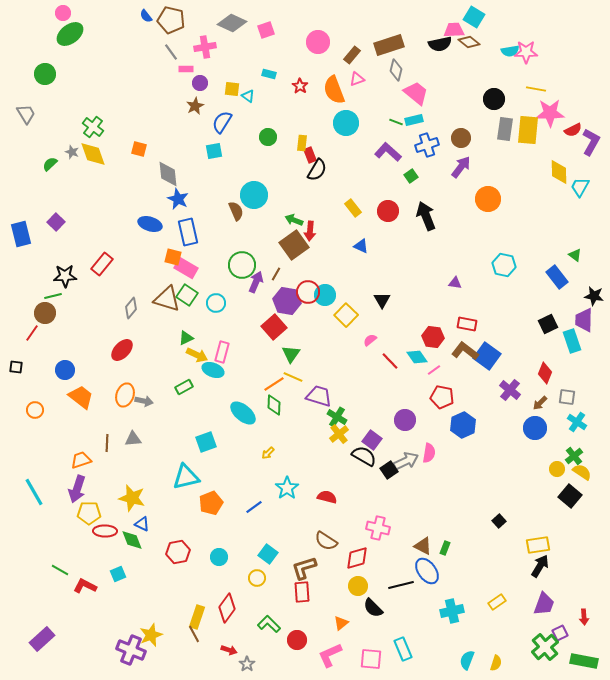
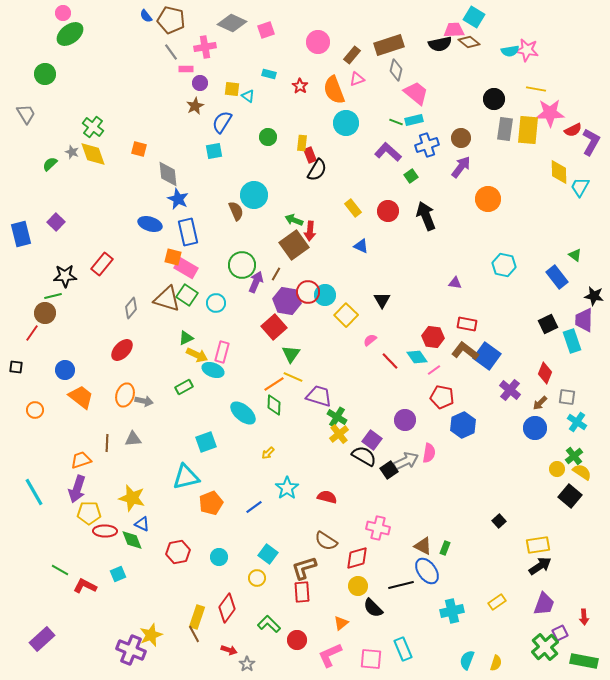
pink star at (526, 52): moved 1 px right, 2 px up; rotated 10 degrees clockwise
black arrow at (540, 566): rotated 25 degrees clockwise
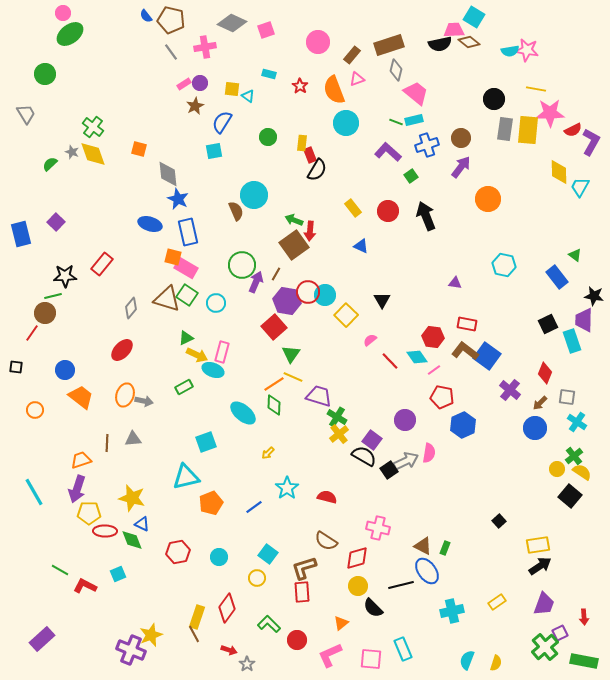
pink rectangle at (186, 69): moved 2 px left, 15 px down; rotated 32 degrees counterclockwise
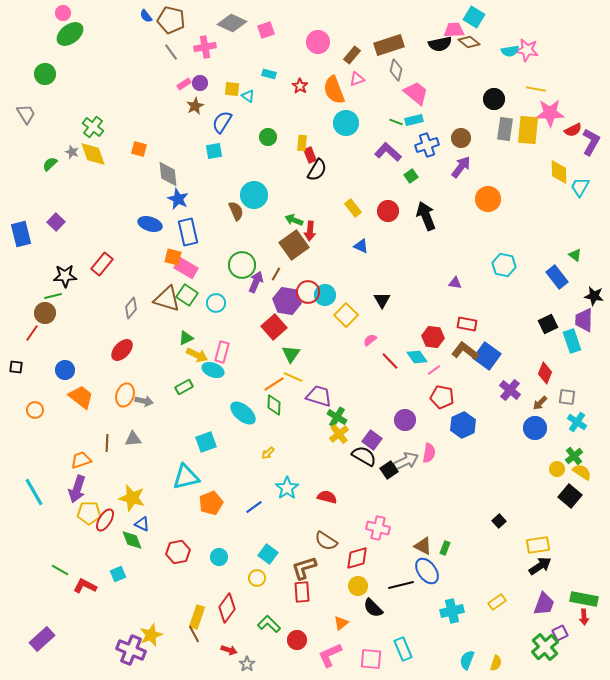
red ellipse at (105, 531): moved 11 px up; rotated 60 degrees counterclockwise
green rectangle at (584, 661): moved 62 px up
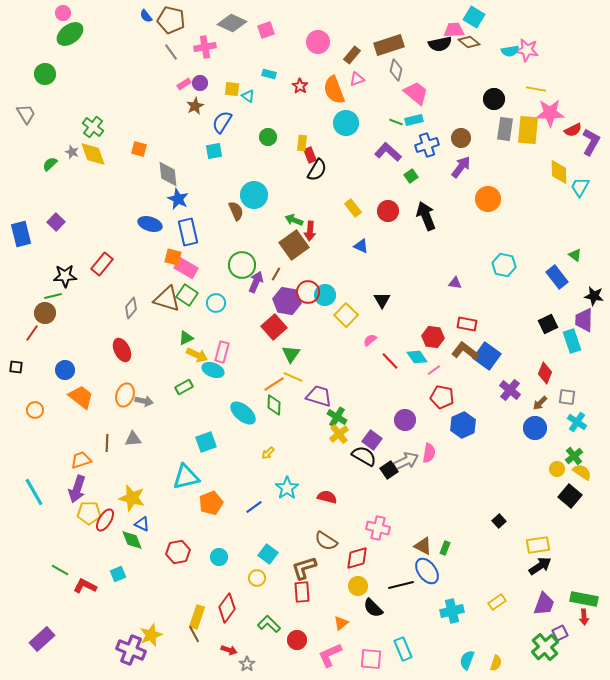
red ellipse at (122, 350): rotated 70 degrees counterclockwise
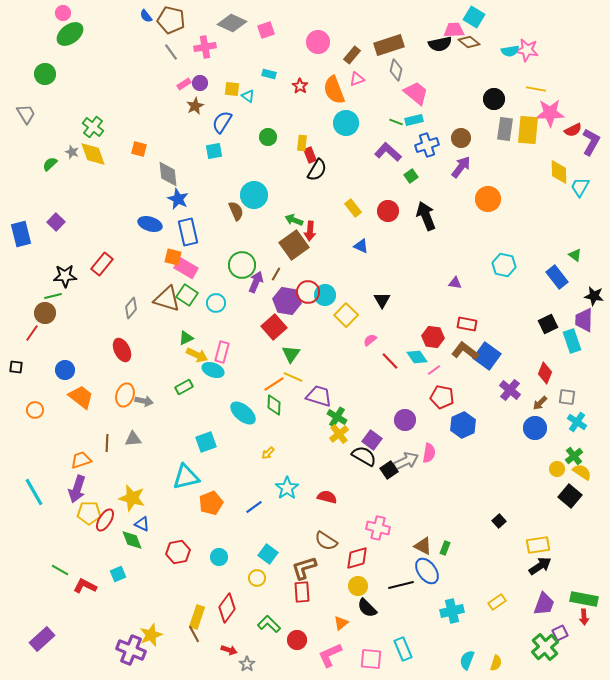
black semicircle at (373, 608): moved 6 px left
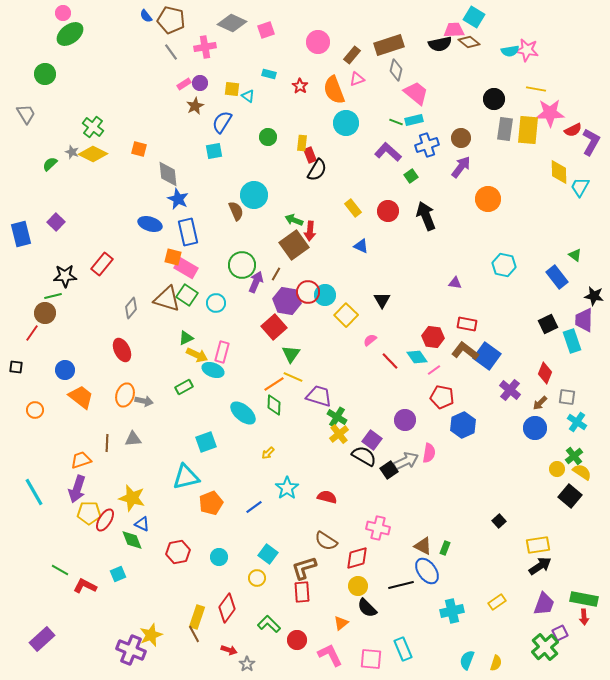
yellow diamond at (93, 154): rotated 44 degrees counterclockwise
pink L-shape at (330, 655): rotated 88 degrees clockwise
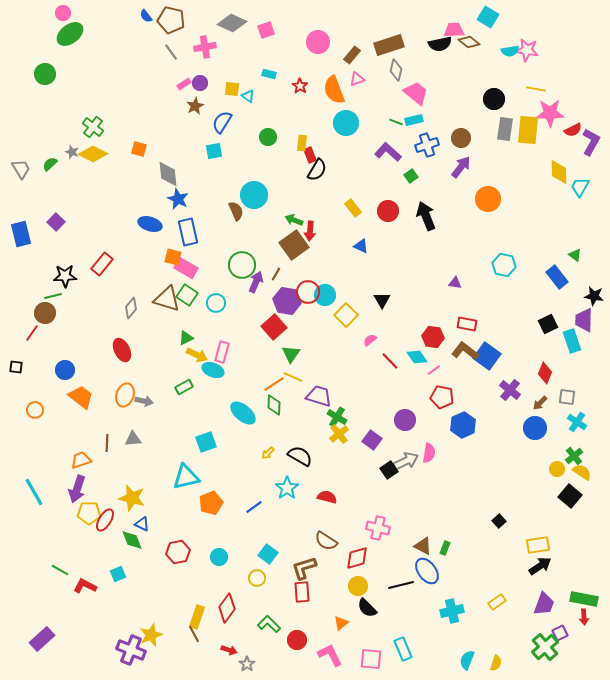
cyan square at (474, 17): moved 14 px right
gray trapezoid at (26, 114): moved 5 px left, 55 px down
black semicircle at (364, 456): moved 64 px left
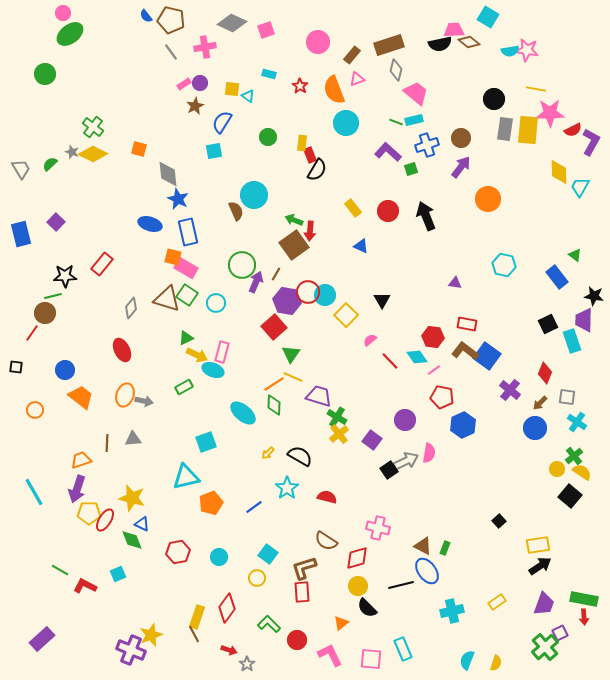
green square at (411, 176): moved 7 px up; rotated 16 degrees clockwise
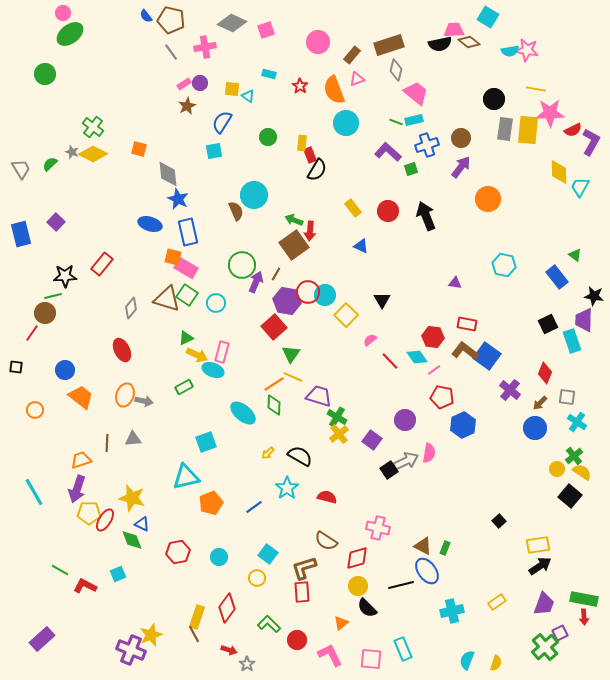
brown star at (195, 106): moved 8 px left
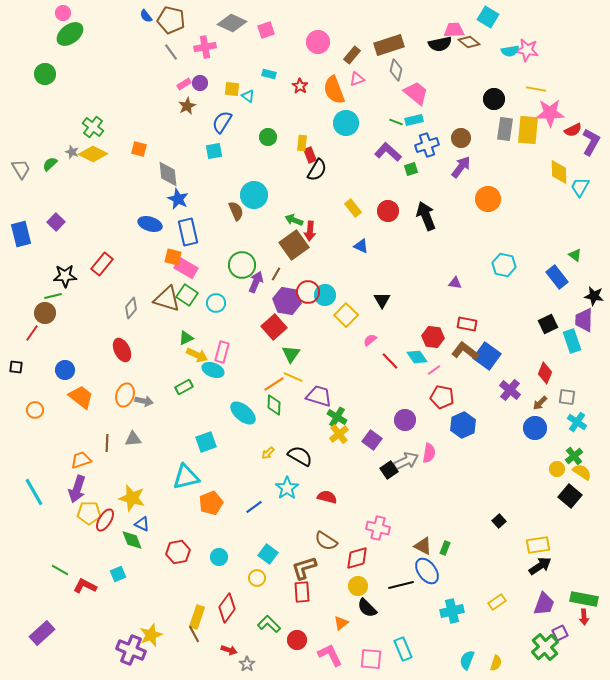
purple rectangle at (42, 639): moved 6 px up
